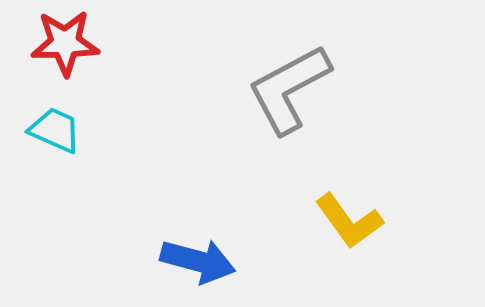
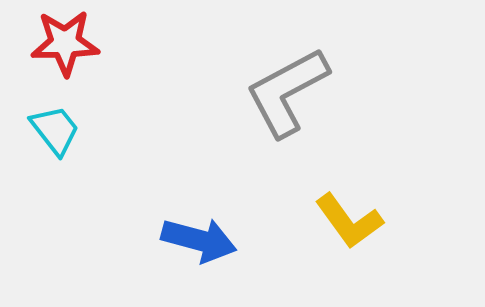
gray L-shape: moved 2 px left, 3 px down
cyan trapezoid: rotated 28 degrees clockwise
blue arrow: moved 1 px right, 21 px up
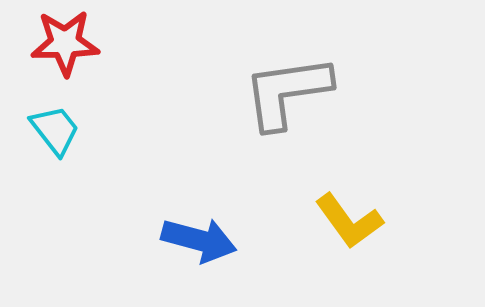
gray L-shape: rotated 20 degrees clockwise
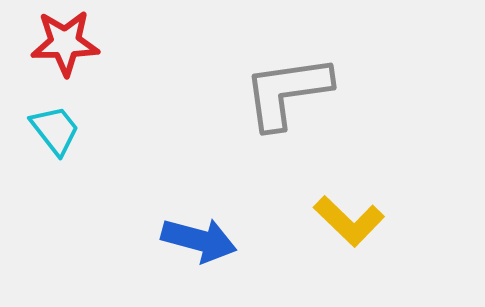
yellow L-shape: rotated 10 degrees counterclockwise
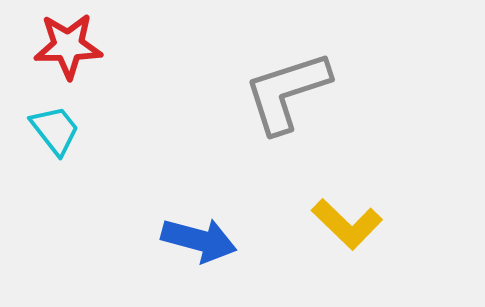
red star: moved 3 px right, 3 px down
gray L-shape: rotated 10 degrees counterclockwise
yellow L-shape: moved 2 px left, 3 px down
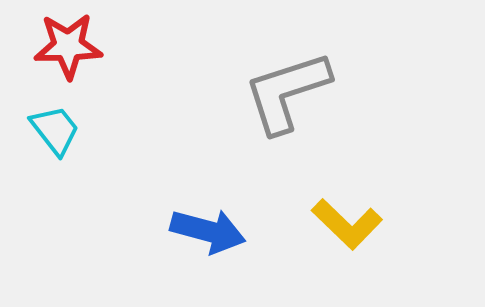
blue arrow: moved 9 px right, 9 px up
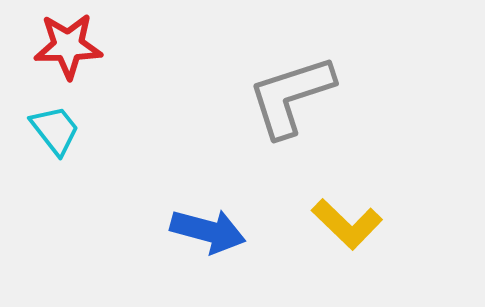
gray L-shape: moved 4 px right, 4 px down
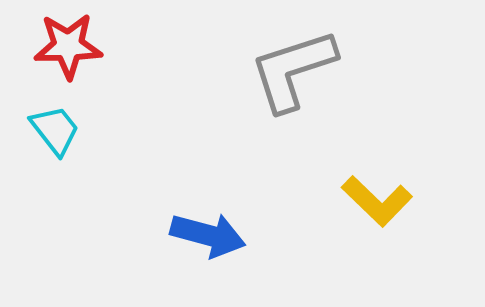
gray L-shape: moved 2 px right, 26 px up
yellow L-shape: moved 30 px right, 23 px up
blue arrow: moved 4 px down
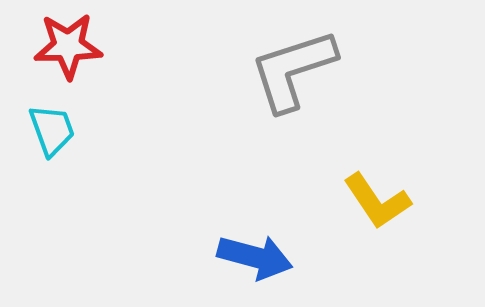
cyan trapezoid: moved 3 px left; rotated 18 degrees clockwise
yellow L-shape: rotated 12 degrees clockwise
blue arrow: moved 47 px right, 22 px down
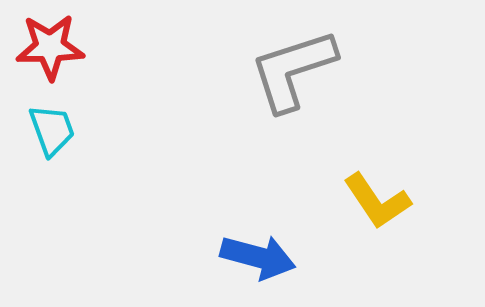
red star: moved 18 px left, 1 px down
blue arrow: moved 3 px right
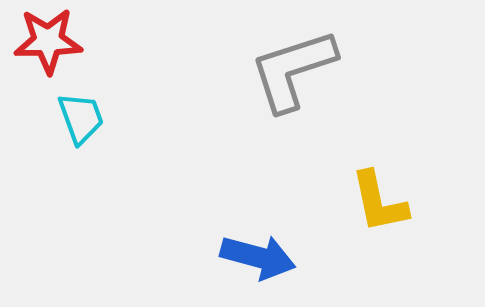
red star: moved 2 px left, 6 px up
cyan trapezoid: moved 29 px right, 12 px up
yellow L-shape: moved 2 px right, 1 px down; rotated 22 degrees clockwise
